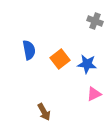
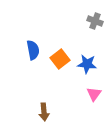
blue semicircle: moved 4 px right
pink triangle: rotated 28 degrees counterclockwise
brown arrow: rotated 24 degrees clockwise
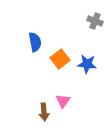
blue semicircle: moved 2 px right, 8 px up
pink triangle: moved 31 px left, 7 px down
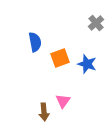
gray cross: moved 1 px right, 2 px down; rotated 28 degrees clockwise
orange square: moved 1 px up; rotated 18 degrees clockwise
blue star: rotated 12 degrees clockwise
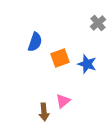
gray cross: moved 2 px right
blue semicircle: rotated 30 degrees clockwise
pink triangle: rotated 14 degrees clockwise
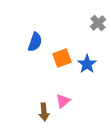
orange square: moved 2 px right
blue star: rotated 18 degrees clockwise
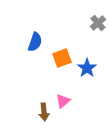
blue star: moved 4 px down
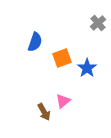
brown arrow: rotated 24 degrees counterclockwise
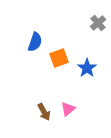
orange square: moved 3 px left
pink triangle: moved 5 px right, 8 px down
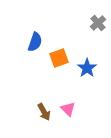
pink triangle: rotated 35 degrees counterclockwise
